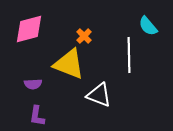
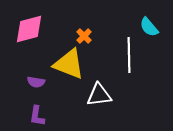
cyan semicircle: moved 1 px right, 1 px down
purple semicircle: moved 3 px right, 2 px up; rotated 12 degrees clockwise
white triangle: rotated 28 degrees counterclockwise
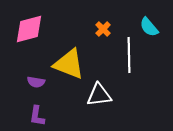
orange cross: moved 19 px right, 7 px up
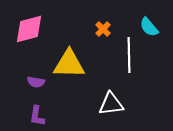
yellow triangle: rotated 20 degrees counterclockwise
white triangle: moved 12 px right, 9 px down
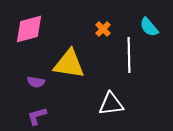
yellow triangle: rotated 8 degrees clockwise
purple L-shape: rotated 65 degrees clockwise
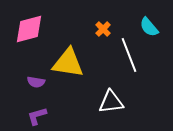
white line: rotated 20 degrees counterclockwise
yellow triangle: moved 1 px left, 1 px up
white triangle: moved 2 px up
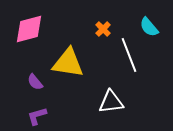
purple semicircle: moved 1 px left; rotated 42 degrees clockwise
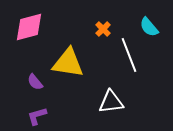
pink diamond: moved 2 px up
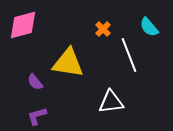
pink diamond: moved 6 px left, 2 px up
